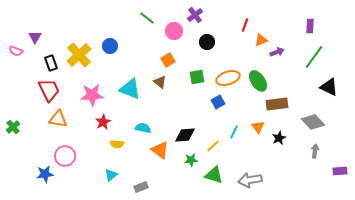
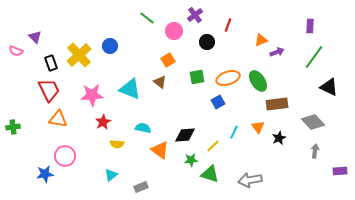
red line at (245, 25): moved 17 px left
purple triangle at (35, 37): rotated 16 degrees counterclockwise
green cross at (13, 127): rotated 32 degrees clockwise
green triangle at (214, 175): moved 4 px left, 1 px up
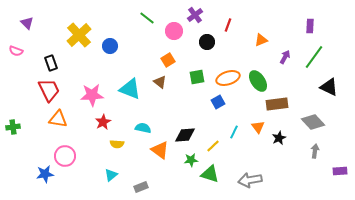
purple triangle at (35, 37): moved 8 px left, 14 px up
purple arrow at (277, 52): moved 8 px right, 5 px down; rotated 40 degrees counterclockwise
yellow cross at (79, 55): moved 20 px up
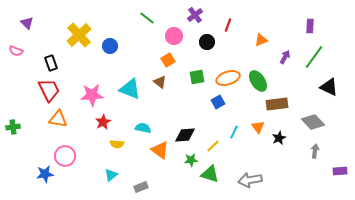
pink circle at (174, 31): moved 5 px down
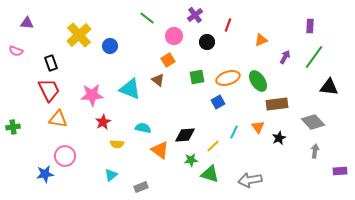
purple triangle at (27, 23): rotated 40 degrees counterclockwise
brown triangle at (160, 82): moved 2 px left, 2 px up
black triangle at (329, 87): rotated 18 degrees counterclockwise
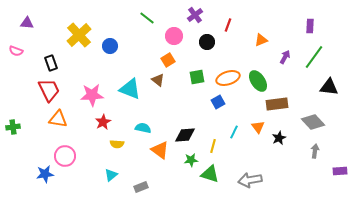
yellow line at (213, 146): rotated 32 degrees counterclockwise
